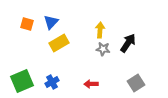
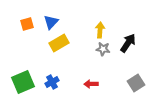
orange square: rotated 32 degrees counterclockwise
green square: moved 1 px right, 1 px down
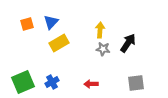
gray square: rotated 24 degrees clockwise
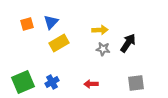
yellow arrow: rotated 84 degrees clockwise
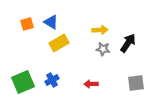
blue triangle: rotated 42 degrees counterclockwise
blue cross: moved 2 px up
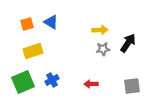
yellow rectangle: moved 26 px left, 8 px down; rotated 12 degrees clockwise
gray star: rotated 16 degrees counterclockwise
gray square: moved 4 px left, 3 px down
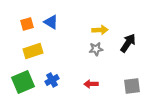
gray star: moved 7 px left
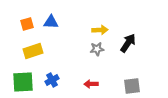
blue triangle: rotated 28 degrees counterclockwise
gray star: moved 1 px right
green square: rotated 20 degrees clockwise
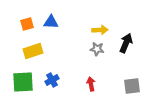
black arrow: moved 2 px left; rotated 12 degrees counterclockwise
gray star: rotated 16 degrees clockwise
red arrow: rotated 80 degrees clockwise
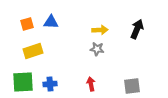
black arrow: moved 11 px right, 14 px up
blue cross: moved 2 px left, 4 px down; rotated 24 degrees clockwise
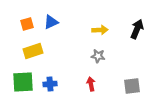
blue triangle: rotated 28 degrees counterclockwise
gray star: moved 1 px right, 7 px down
